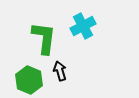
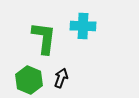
cyan cross: rotated 30 degrees clockwise
black arrow: moved 1 px right, 7 px down; rotated 36 degrees clockwise
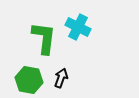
cyan cross: moved 5 px left, 1 px down; rotated 25 degrees clockwise
green hexagon: rotated 12 degrees counterclockwise
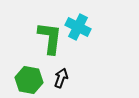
green L-shape: moved 6 px right
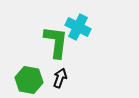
green L-shape: moved 6 px right, 4 px down
black arrow: moved 1 px left
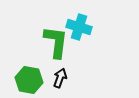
cyan cross: moved 1 px right; rotated 10 degrees counterclockwise
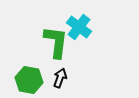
cyan cross: rotated 20 degrees clockwise
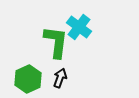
green hexagon: moved 1 px left, 1 px up; rotated 24 degrees clockwise
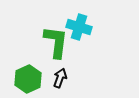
cyan cross: rotated 20 degrees counterclockwise
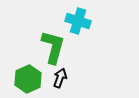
cyan cross: moved 1 px left, 6 px up
green L-shape: moved 3 px left, 5 px down; rotated 8 degrees clockwise
